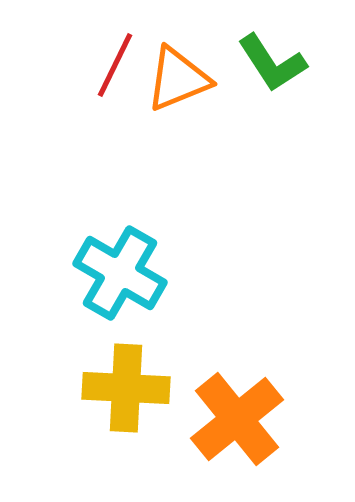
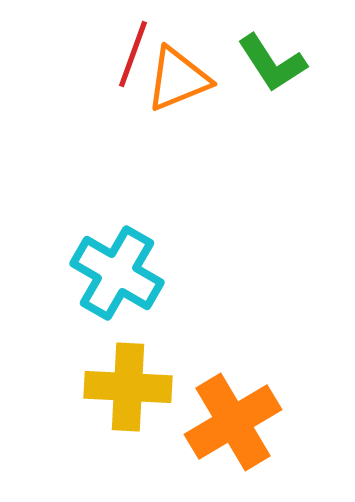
red line: moved 18 px right, 11 px up; rotated 6 degrees counterclockwise
cyan cross: moved 3 px left
yellow cross: moved 2 px right, 1 px up
orange cross: moved 4 px left, 3 px down; rotated 8 degrees clockwise
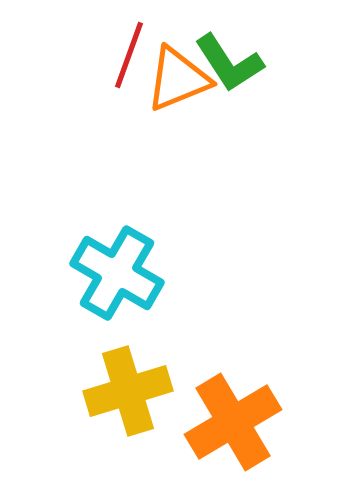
red line: moved 4 px left, 1 px down
green L-shape: moved 43 px left
yellow cross: moved 4 px down; rotated 20 degrees counterclockwise
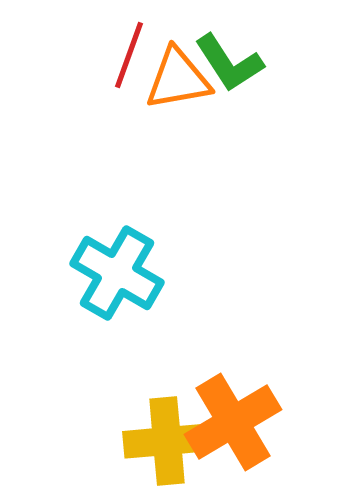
orange triangle: rotated 12 degrees clockwise
yellow cross: moved 39 px right, 50 px down; rotated 12 degrees clockwise
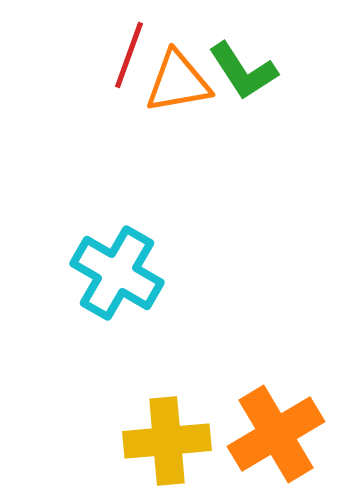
green L-shape: moved 14 px right, 8 px down
orange triangle: moved 3 px down
orange cross: moved 43 px right, 12 px down
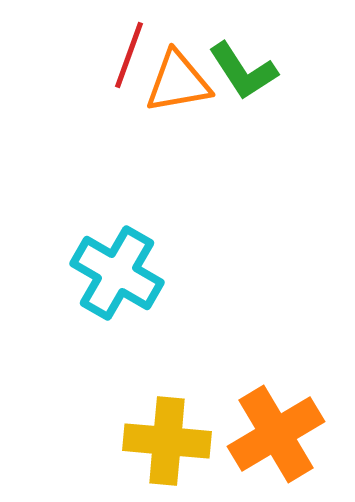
yellow cross: rotated 10 degrees clockwise
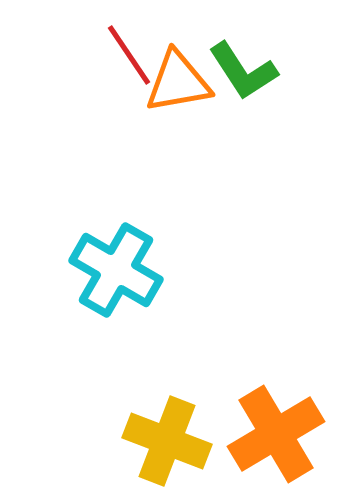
red line: rotated 54 degrees counterclockwise
cyan cross: moved 1 px left, 3 px up
yellow cross: rotated 16 degrees clockwise
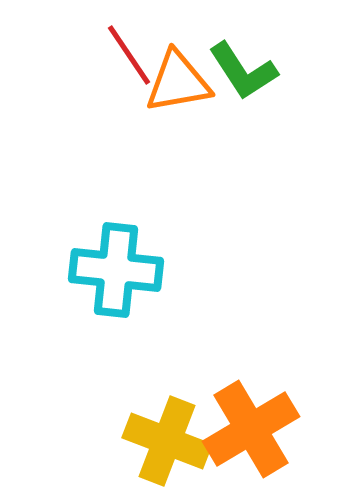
cyan cross: rotated 24 degrees counterclockwise
orange cross: moved 25 px left, 5 px up
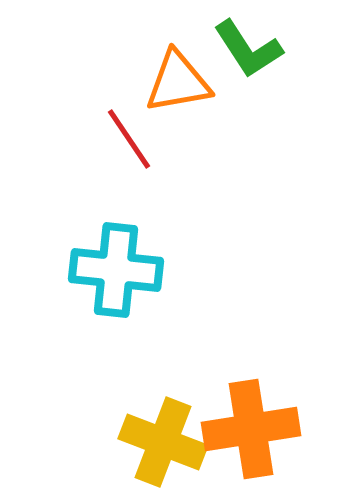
red line: moved 84 px down
green L-shape: moved 5 px right, 22 px up
orange cross: rotated 22 degrees clockwise
yellow cross: moved 4 px left, 1 px down
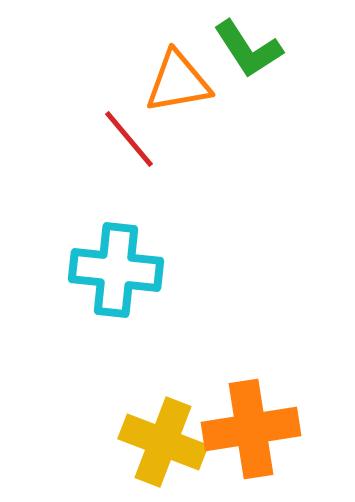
red line: rotated 6 degrees counterclockwise
